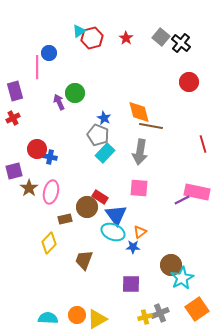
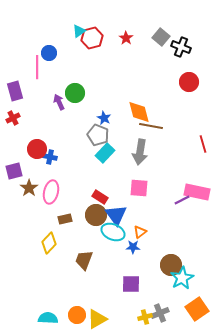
black cross at (181, 43): moved 4 px down; rotated 18 degrees counterclockwise
brown circle at (87, 207): moved 9 px right, 8 px down
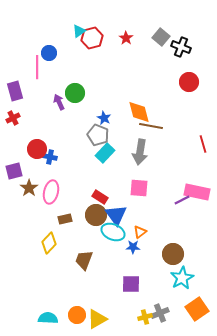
brown circle at (171, 265): moved 2 px right, 11 px up
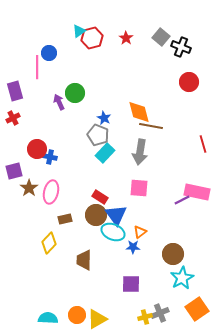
brown trapezoid at (84, 260): rotated 20 degrees counterclockwise
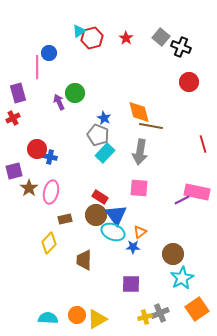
purple rectangle at (15, 91): moved 3 px right, 2 px down
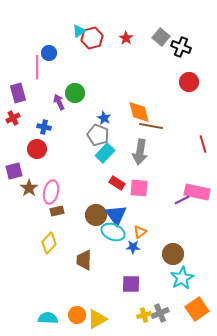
blue cross at (50, 157): moved 6 px left, 30 px up
red rectangle at (100, 197): moved 17 px right, 14 px up
brown rectangle at (65, 219): moved 8 px left, 8 px up
yellow cross at (145, 317): moved 1 px left, 2 px up
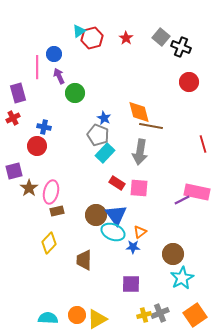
blue circle at (49, 53): moved 5 px right, 1 px down
purple arrow at (59, 102): moved 26 px up
red circle at (37, 149): moved 3 px up
orange square at (197, 309): moved 2 px left, 6 px down
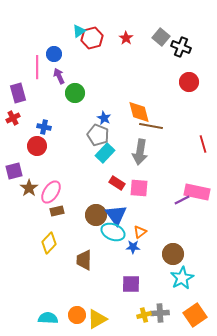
pink ellipse at (51, 192): rotated 20 degrees clockwise
gray cross at (160, 313): rotated 18 degrees clockwise
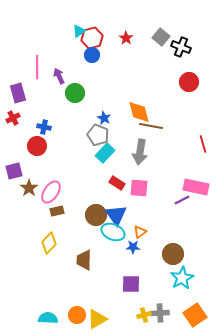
blue circle at (54, 54): moved 38 px right, 1 px down
pink rectangle at (197, 192): moved 1 px left, 5 px up
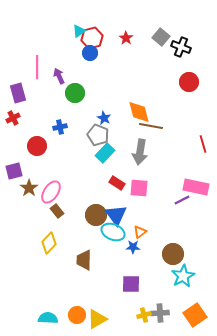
blue circle at (92, 55): moved 2 px left, 2 px up
blue cross at (44, 127): moved 16 px right; rotated 24 degrees counterclockwise
brown rectangle at (57, 211): rotated 64 degrees clockwise
cyan star at (182, 278): moved 1 px right, 2 px up
